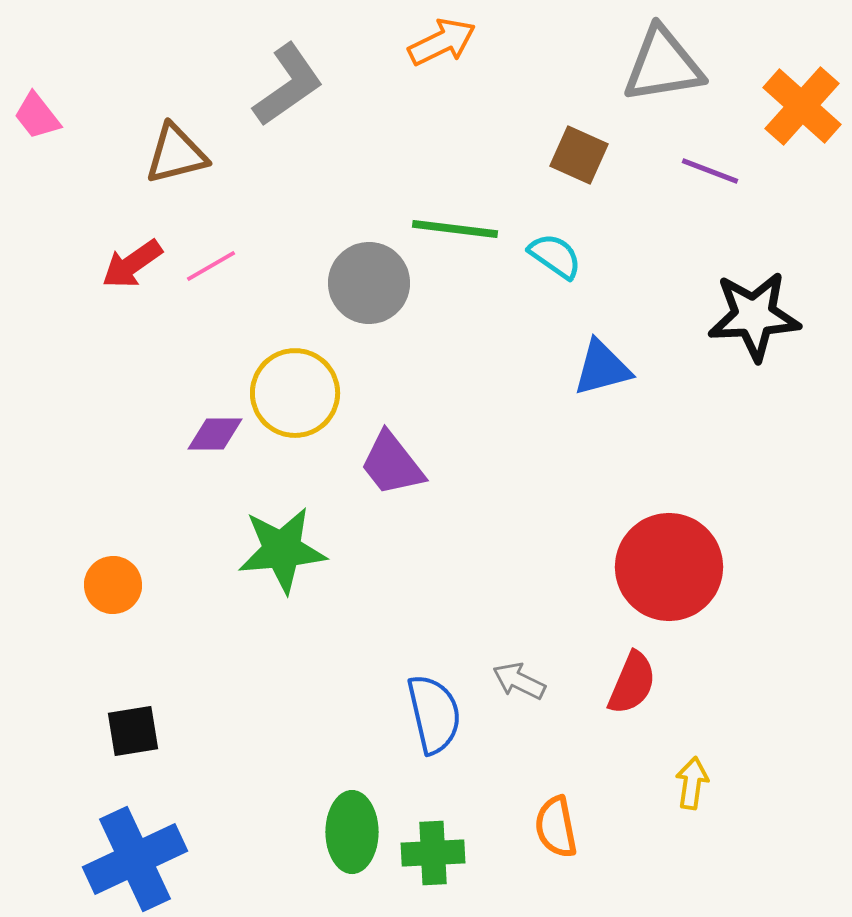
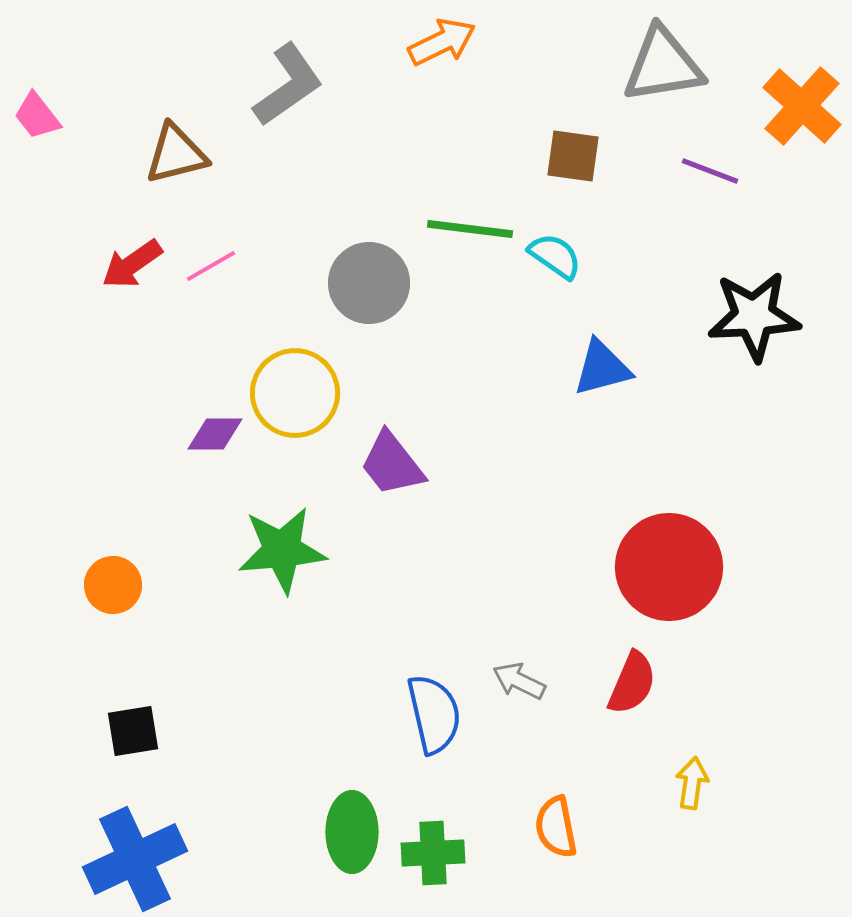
brown square: moved 6 px left, 1 px down; rotated 16 degrees counterclockwise
green line: moved 15 px right
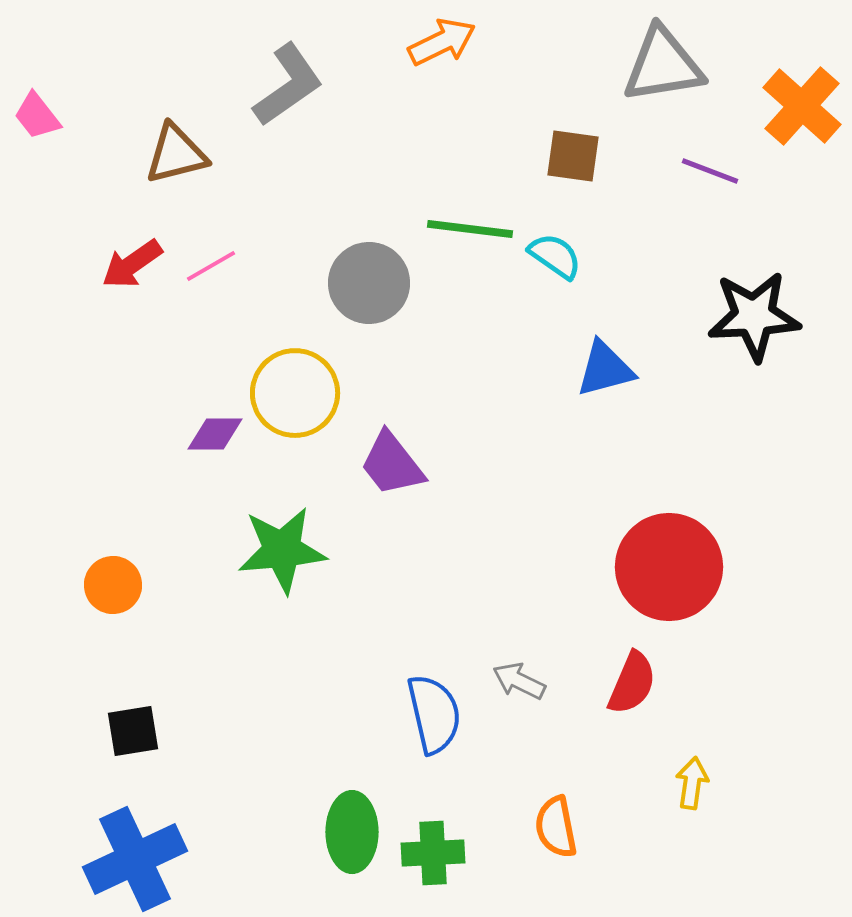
blue triangle: moved 3 px right, 1 px down
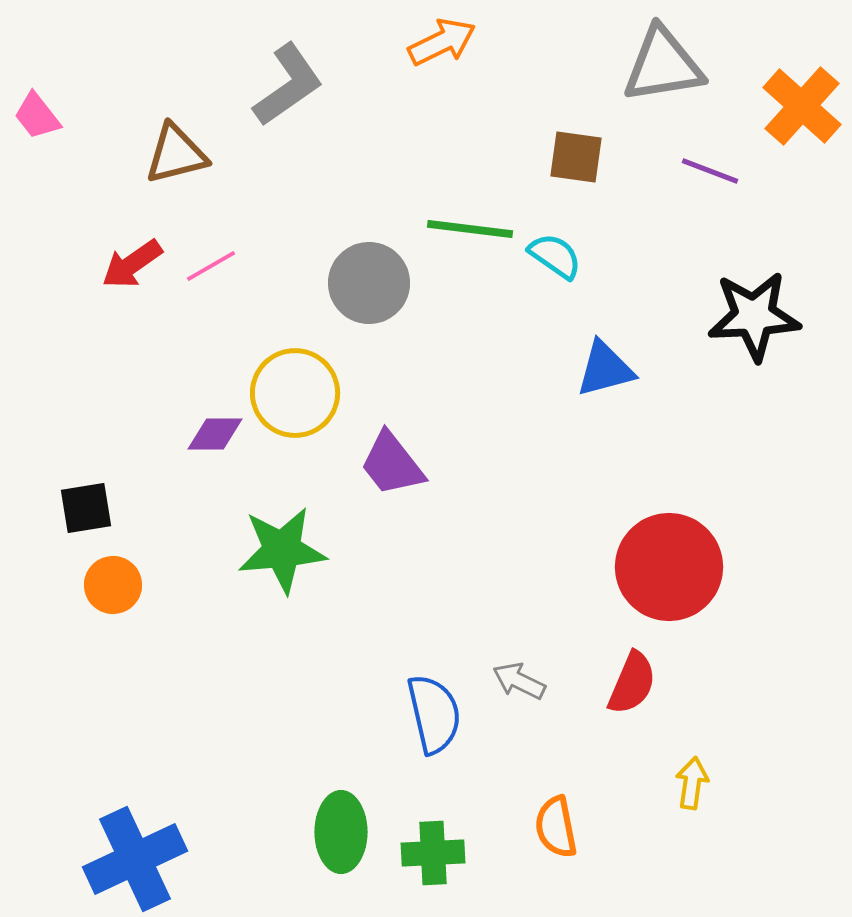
brown square: moved 3 px right, 1 px down
black square: moved 47 px left, 223 px up
green ellipse: moved 11 px left
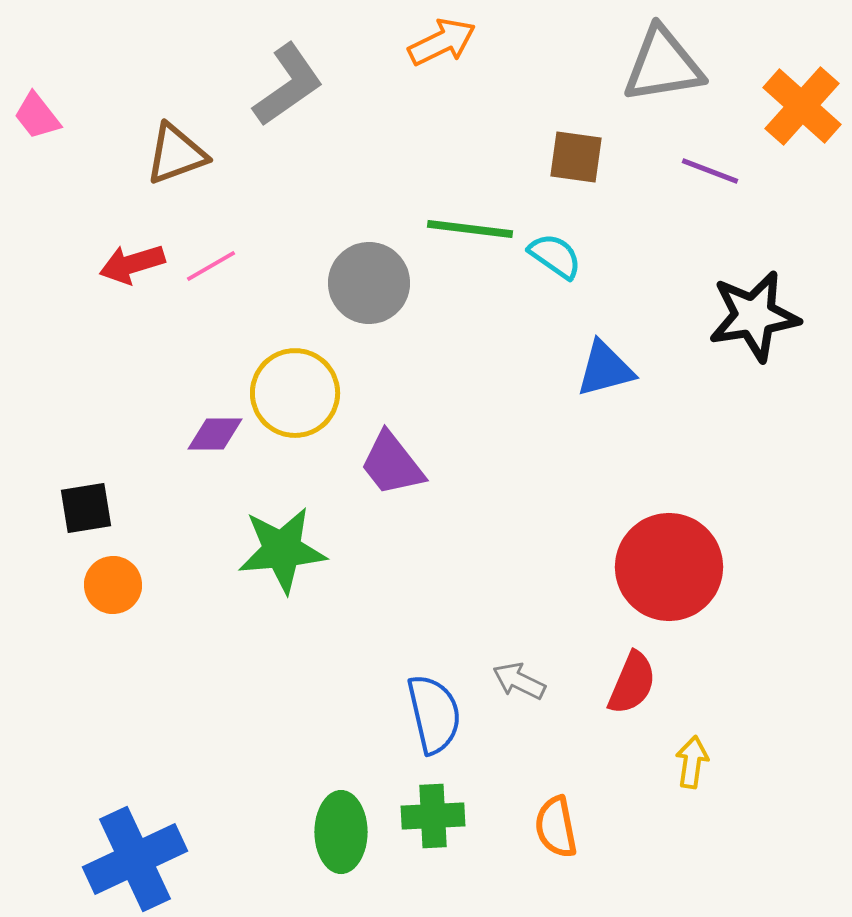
brown triangle: rotated 6 degrees counterclockwise
red arrow: rotated 18 degrees clockwise
black star: rotated 6 degrees counterclockwise
yellow arrow: moved 21 px up
green cross: moved 37 px up
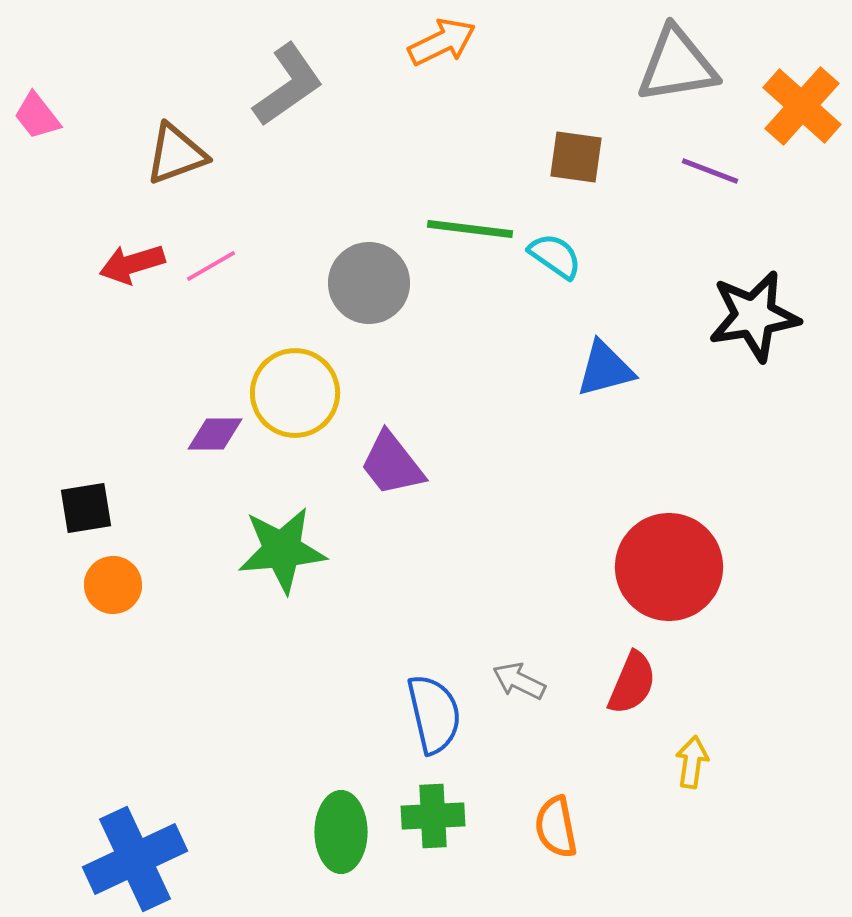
gray triangle: moved 14 px right
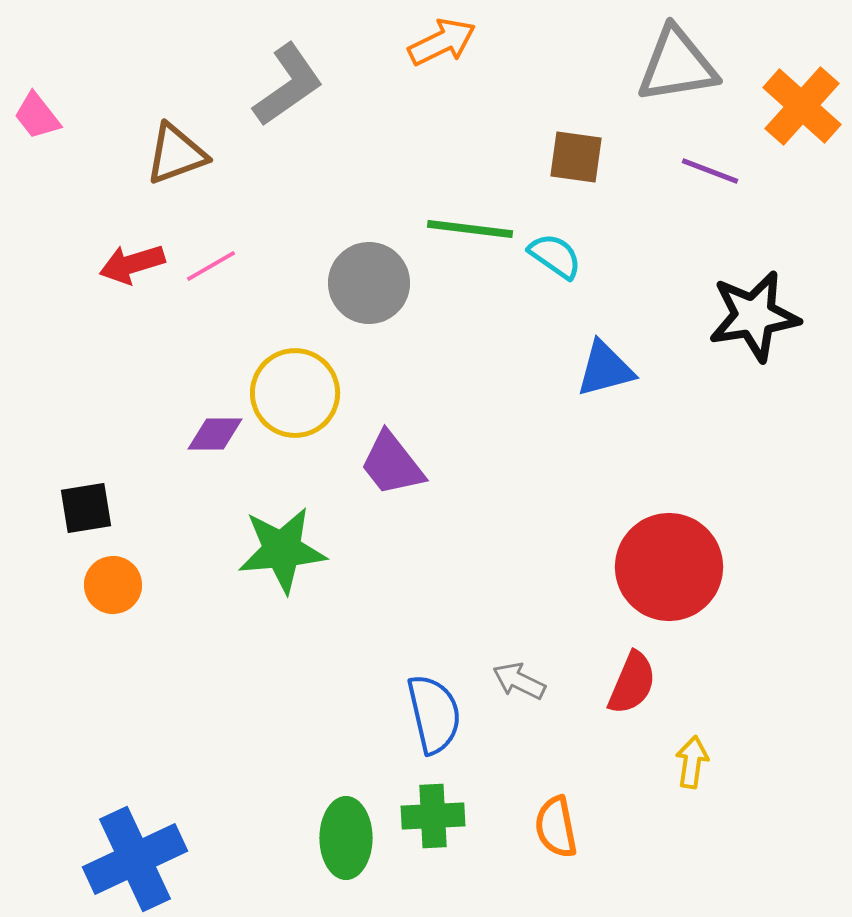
green ellipse: moved 5 px right, 6 px down
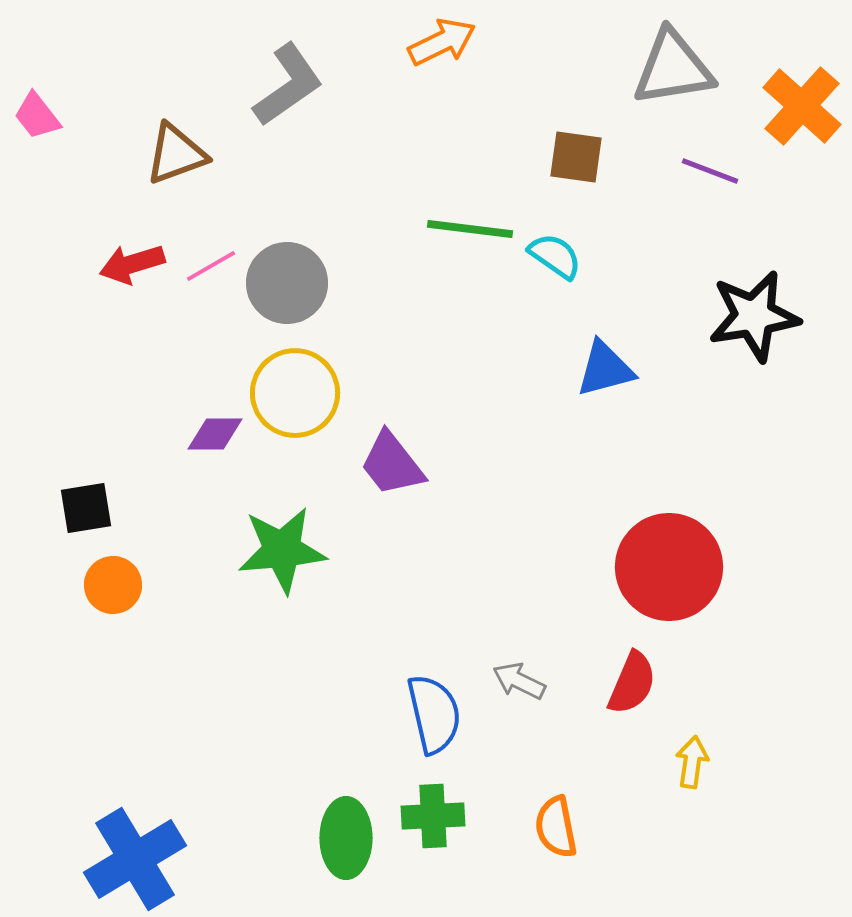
gray triangle: moved 4 px left, 3 px down
gray circle: moved 82 px left
blue cross: rotated 6 degrees counterclockwise
